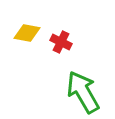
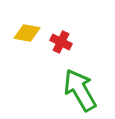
green arrow: moved 3 px left, 2 px up
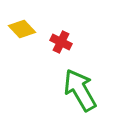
yellow diamond: moved 5 px left, 4 px up; rotated 36 degrees clockwise
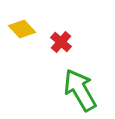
red cross: rotated 15 degrees clockwise
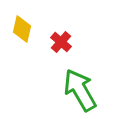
yellow diamond: rotated 56 degrees clockwise
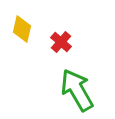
green arrow: moved 3 px left
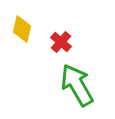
green arrow: moved 5 px up
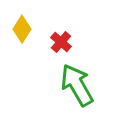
yellow diamond: rotated 20 degrees clockwise
